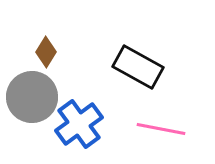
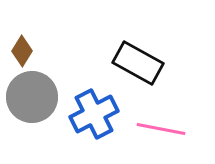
brown diamond: moved 24 px left, 1 px up
black rectangle: moved 4 px up
blue cross: moved 15 px right, 10 px up; rotated 9 degrees clockwise
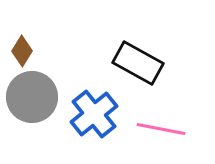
blue cross: rotated 12 degrees counterclockwise
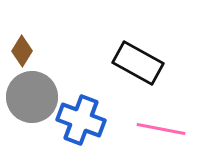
blue cross: moved 13 px left, 6 px down; rotated 30 degrees counterclockwise
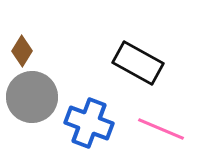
blue cross: moved 8 px right, 3 px down
pink line: rotated 12 degrees clockwise
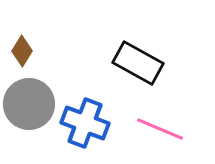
gray circle: moved 3 px left, 7 px down
blue cross: moved 4 px left
pink line: moved 1 px left
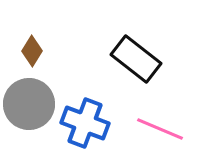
brown diamond: moved 10 px right
black rectangle: moved 2 px left, 4 px up; rotated 9 degrees clockwise
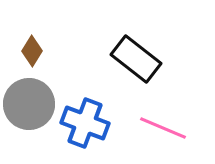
pink line: moved 3 px right, 1 px up
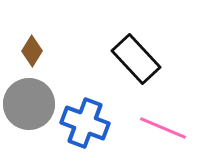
black rectangle: rotated 9 degrees clockwise
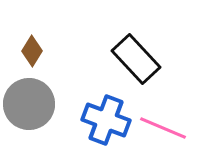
blue cross: moved 21 px right, 3 px up
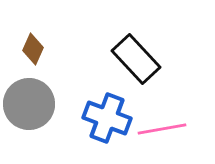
brown diamond: moved 1 px right, 2 px up; rotated 8 degrees counterclockwise
blue cross: moved 1 px right, 2 px up
pink line: moved 1 px left, 1 px down; rotated 33 degrees counterclockwise
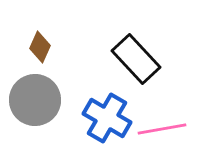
brown diamond: moved 7 px right, 2 px up
gray circle: moved 6 px right, 4 px up
blue cross: rotated 9 degrees clockwise
